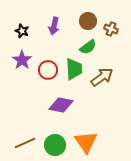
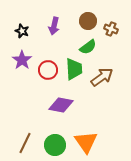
brown line: rotated 40 degrees counterclockwise
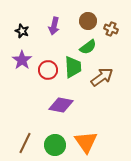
green trapezoid: moved 1 px left, 2 px up
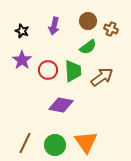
green trapezoid: moved 4 px down
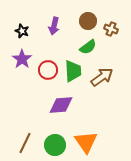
purple star: moved 1 px up
purple diamond: rotated 15 degrees counterclockwise
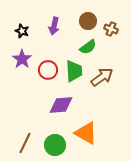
green trapezoid: moved 1 px right
orange triangle: moved 9 px up; rotated 25 degrees counterclockwise
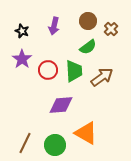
brown cross: rotated 24 degrees clockwise
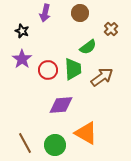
brown circle: moved 8 px left, 8 px up
purple arrow: moved 9 px left, 13 px up
green trapezoid: moved 1 px left, 2 px up
brown line: rotated 55 degrees counterclockwise
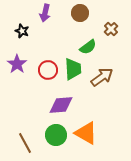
purple star: moved 5 px left, 5 px down
green circle: moved 1 px right, 10 px up
